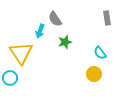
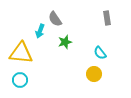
yellow triangle: rotated 50 degrees counterclockwise
cyan circle: moved 10 px right, 2 px down
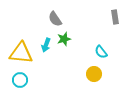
gray rectangle: moved 8 px right, 1 px up
cyan arrow: moved 6 px right, 14 px down
green star: moved 1 px left, 3 px up
cyan semicircle: moved 1 px right, 1 px up
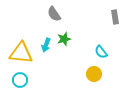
gray semicircle: moved 1 px left, 5 px up
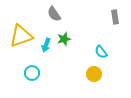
yellow triangle: moved 17 px up; rotated 25 degrees counterclockwise
cyan circle: moved 12 px right, 7 px up
